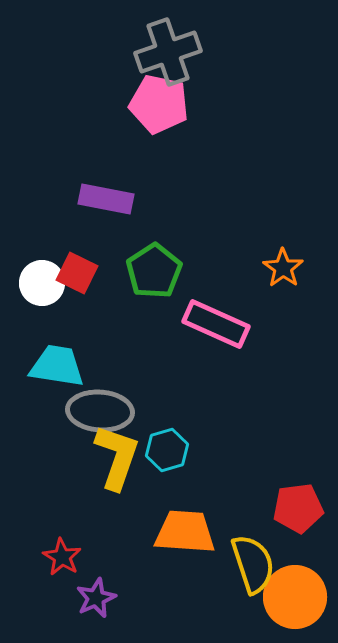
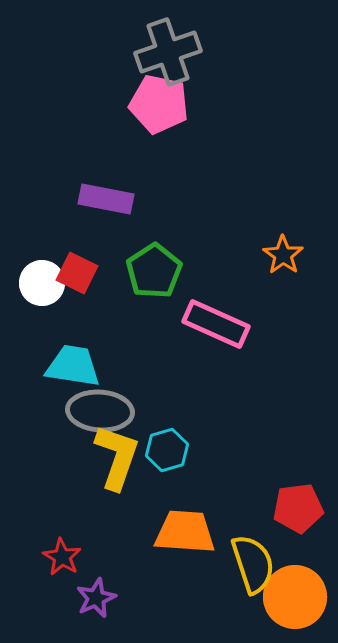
orange star: moved 13 px up
cyan trapezoid: moved 16 px right
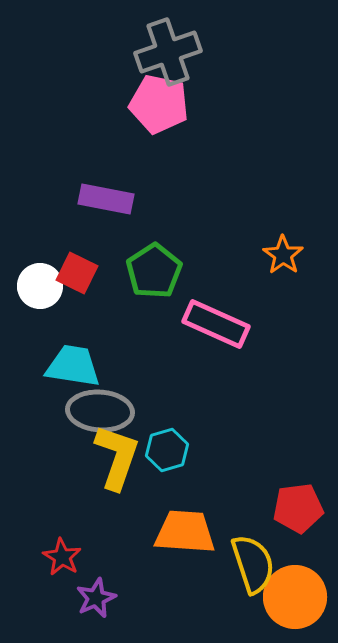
white circle: moved 2 px left, 3 px down
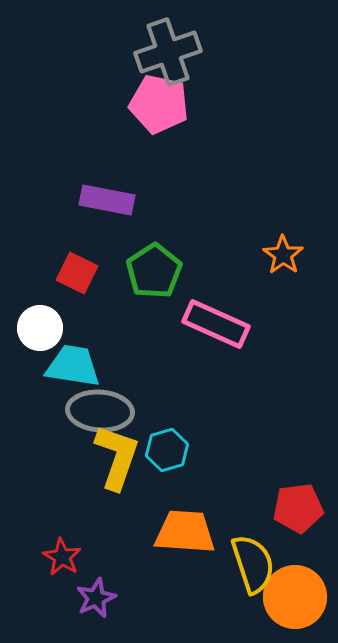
purple rectangle: moved 1 px right, 1 px down
white circle: moved 42 px down
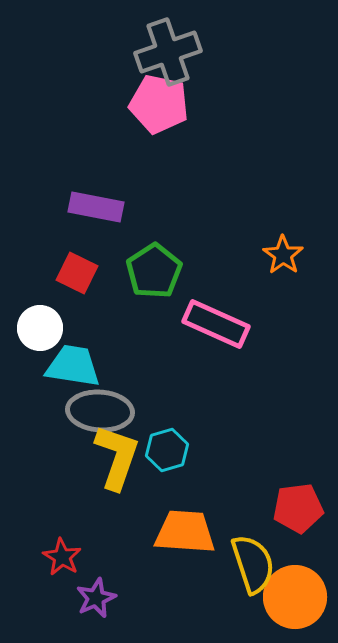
purple rectangle: moved 11 px left, 7 px down
